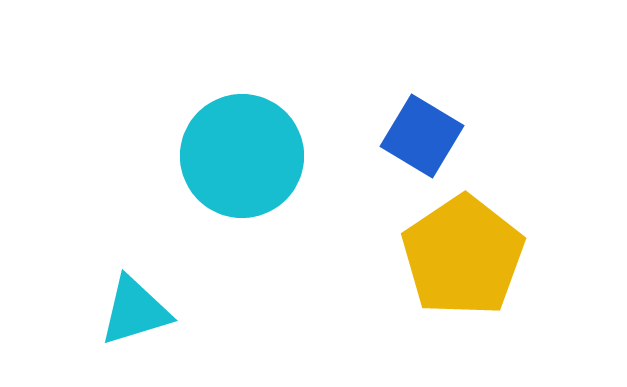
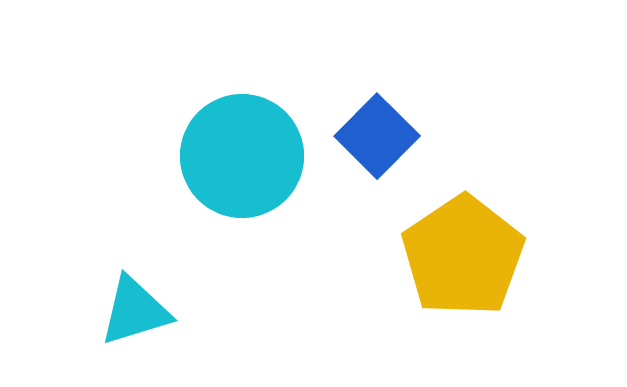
blue square: moved 45 px left; rotated 14 degrees clockwise
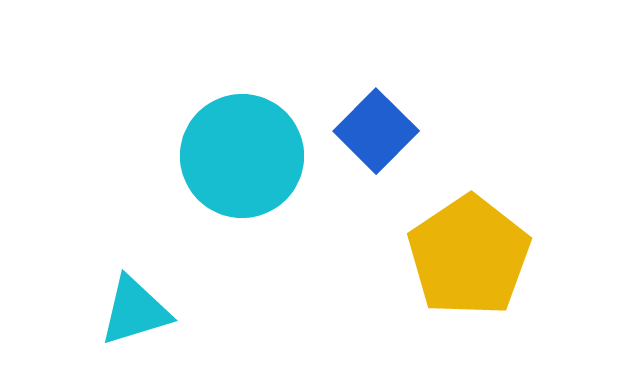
blue square: moved 1 px left, 5 px up
yellow pentagon: moved 6 px right
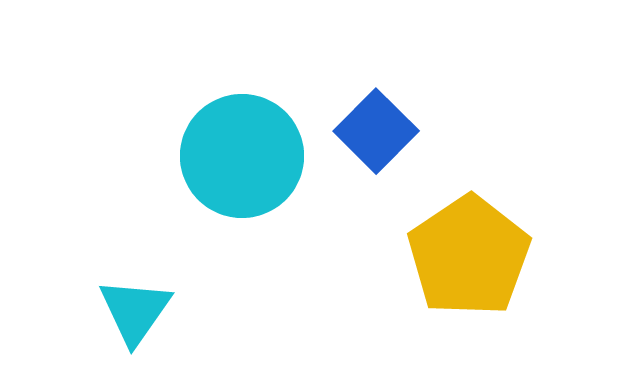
cyan triangle: rotated 38 degrees counterclockwise
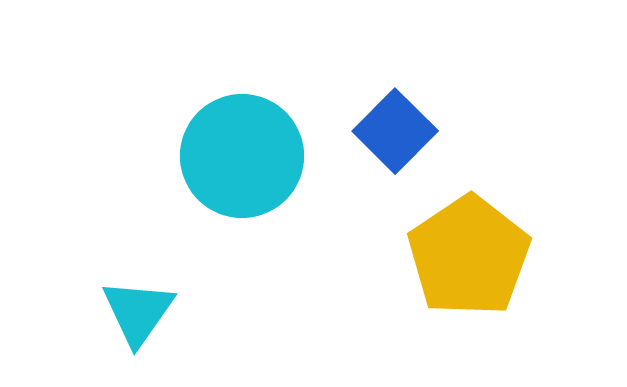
blue square: moved 19 px right
cyan triangle: moved 3 px right, 1 px down
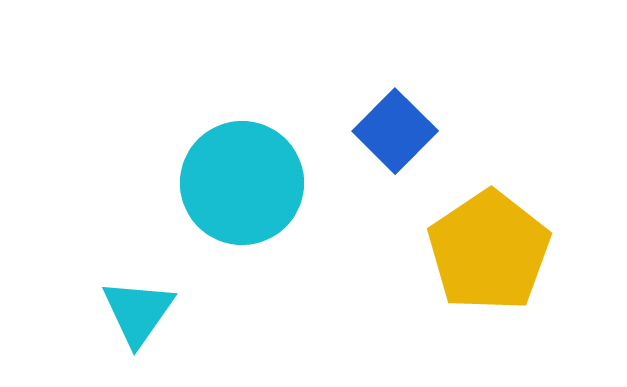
cyan circle: moved 27 px down
yellow pentagon: moved 20 px right, 5 px up
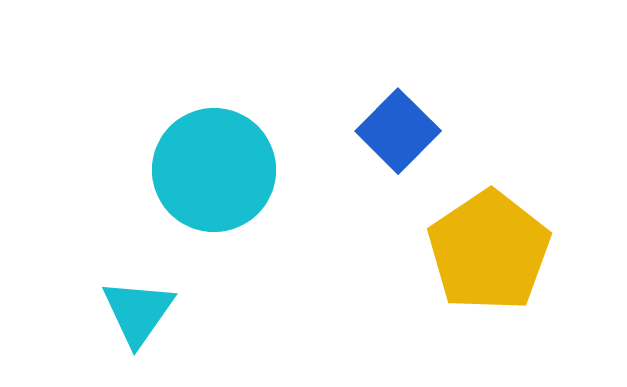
blue square: moved 3 px right
cyan circle: moved 28 px left, 13 px up
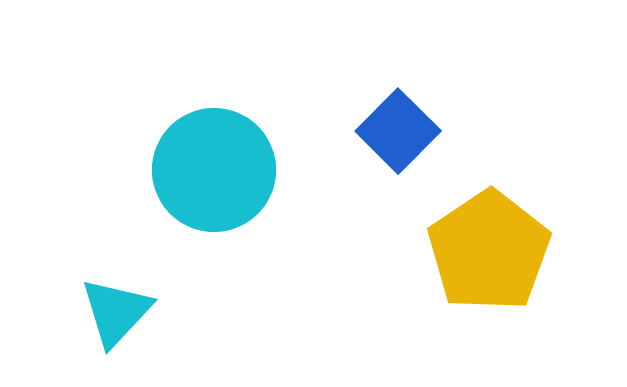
cyan triangle: moved 22 px left; rotated 8 degrees clockwise
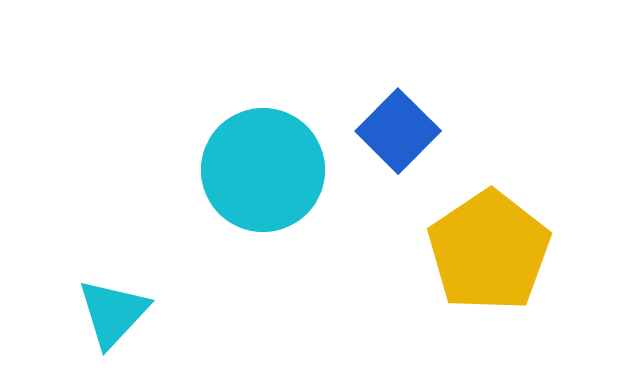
cyan circle: moved 49 px right
cyan triangle: moved 3 px left, 1 px down
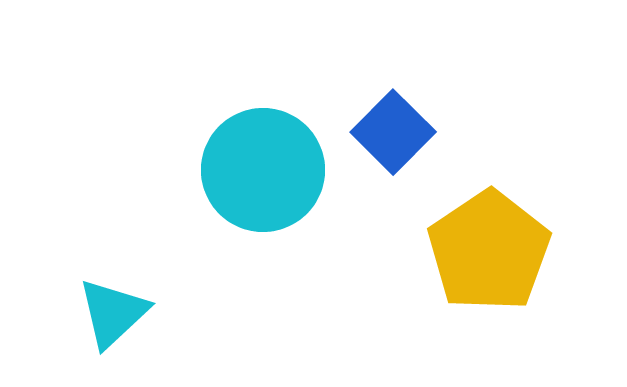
blue square: moved 5 px left, 1 px down
cyan triangle: rotated 4 degrees clockwise
